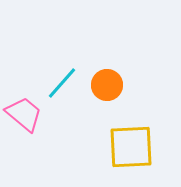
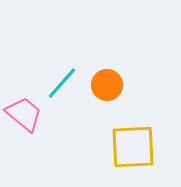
yellow square: moved 2 px right
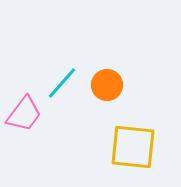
pink trapezoid: rotated 87 degrees clockwise
yellow square: rotated 9 degrees clockwise
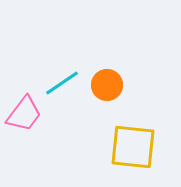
cyan line: rotated 15 degrees clockwise
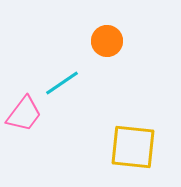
orange circle: moved 44 px up
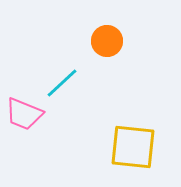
cyan line: rotated 9 degrees counterclockwise
pink trapezoid: rotated 75 degrees clockwise
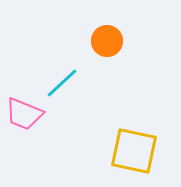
yellow square: moved 1 px right, 4 px down; rotated 6 degrees clockwise
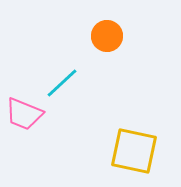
orange circle: moved 5 px up
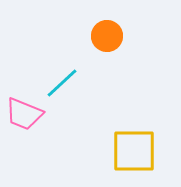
yellow square: rotated 12 degrees counterclockwise
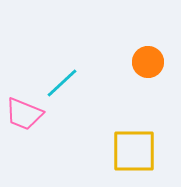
orange circle: moved 41 px right, 26 px down
